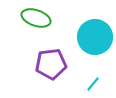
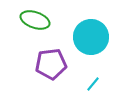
green ellipse: moved 1 px left, 2 px down
cyan circle: moved 4 px left
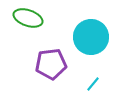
green ellipse: moved 7 px left, 2 px up
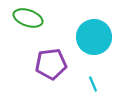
cyan circle: moved 3 px right
cyan line: rotated 63 degrees counterclockwise
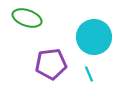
green ellipse: moved 1 px left
cyan line: moved 4 px left, 10 px up
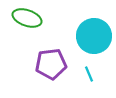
cyan circle: moved 1 px up
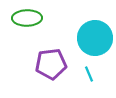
green ellipse: rotated 20 degrees counterclockwise
cyan circle: moved 1 px right, 2 px down
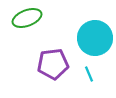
green ellipse: rotated 20 degrees counterclockwise
purple pentagon: moved 2 px right
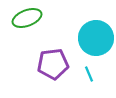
cyan circle: moved 1 px right
